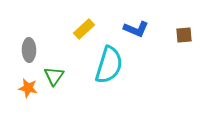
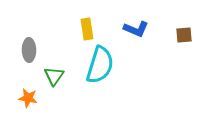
yellow rectangle: moved 3 px right; rotated 55 degrees counterclockwise
cyan semicircle: moved 9 px left
orange star: moved 10 px down
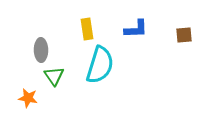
blue L-shape: rotated 25 degrees counterclockwise
gray ellipse: moved 12 px right
green triangle: rotated 10 degrees counterclockwise
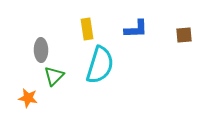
green triangle: rotated 20 degrees clockwise
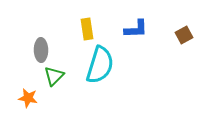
brown square: rotated 24 degrees counterclockwise
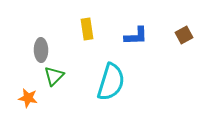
blue L-shape: moved 7 px down
cyan semicircle: moved 11 px right, 17 px down
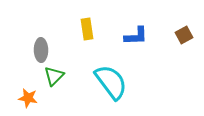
cyan semicircle: rotated 54 degrees counterclockwise
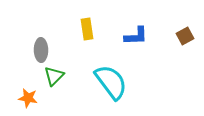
brown square: moved 1 px right, 1 px down
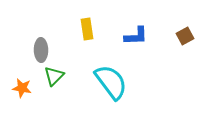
orange star: moved 6 px left, 10 px up
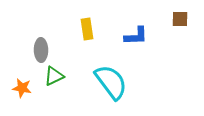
brown square: moved 5 px left, 17 px up; rotated 30 degrees clockwise
green triangle: rotated 20 degrees clockwise
